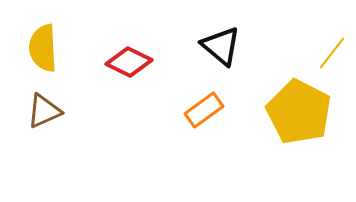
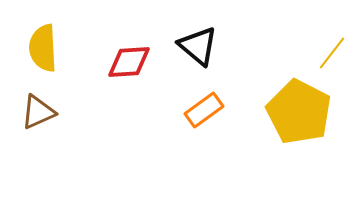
black triangle: moved 23 px left
red diamond: rotated 30 degrees counterclockwise
brown triangle: moved 6 px left, 1 px down
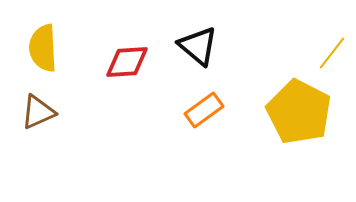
red diamond: moved 2 px left
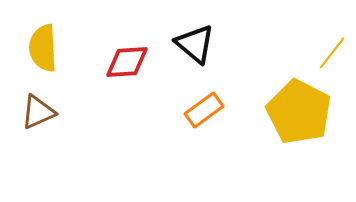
black triangle: moved 3 px left, 2 px up
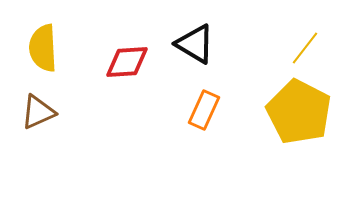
black triangle: rotated 9 degrees counterclockwise
yellow line: moved 27 px left, 5 px up
orange rectangle: rotated 30 degrees counterclockwise
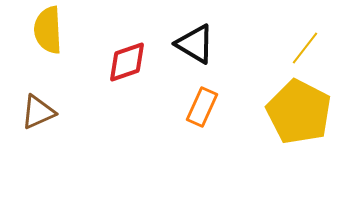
yellow semicircle: moved 5 px right, 18 px up
red diamond: rotated 15 degrees counterclockwise
orange rectangle: moved 2 px left, 3 px up
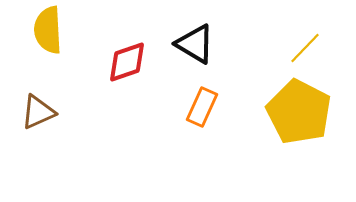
yellow line: rotated 6 degrees clockwise
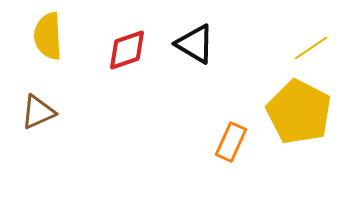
yellow semicircle: moved 6 px down
yellow line: moved 6 px right; rotated 12 degrees clockwise
red diamond: moved 12 px up
orange rectangle: moved 29 px right, 35 px down
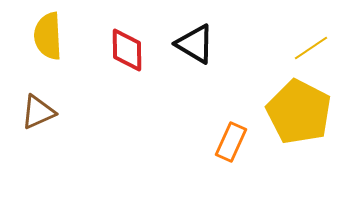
red diamond: rotated 72 degrees counterclockwise
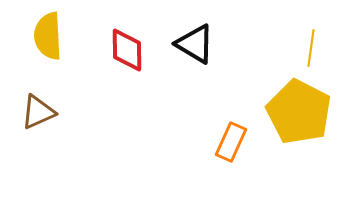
yellow line: rotated 48 degrees counterclockwise
